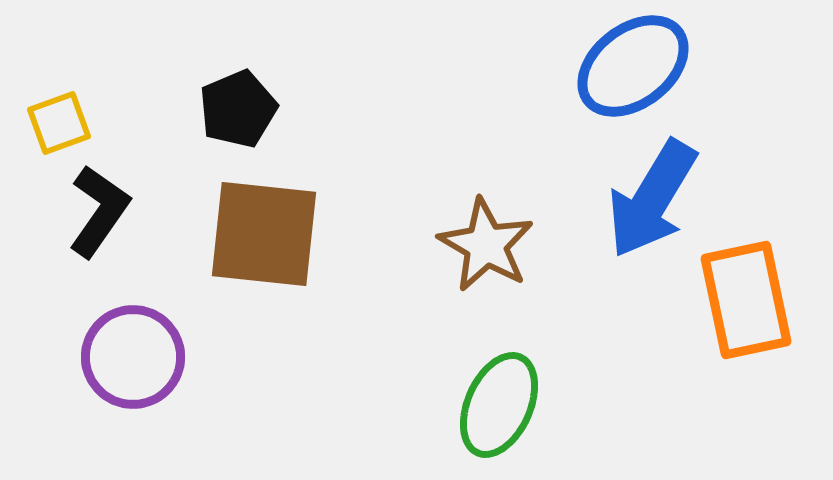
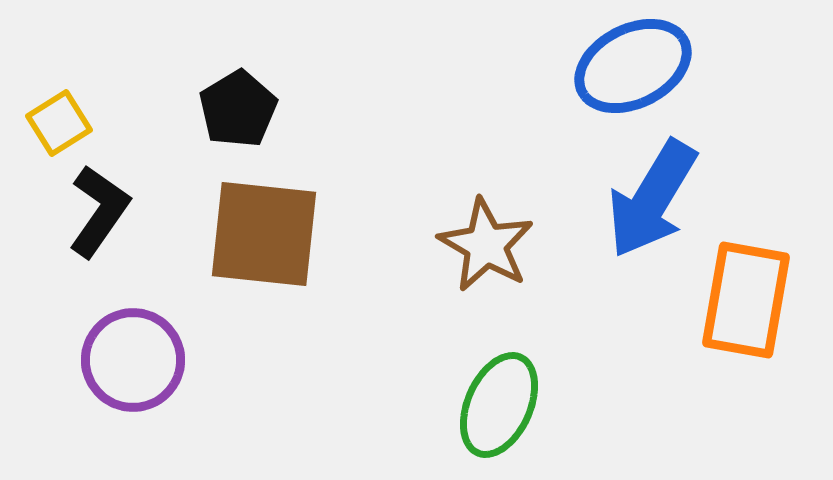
blue ellipse: rotated 11 degrees clockwise
black pentagon: rotated 8 degrees counterclockwise
yellow square: rotated 12 degrees counterclockwise
orange rectangle: rotated 22 degrees clockwise
purple circle: moved 3 px down
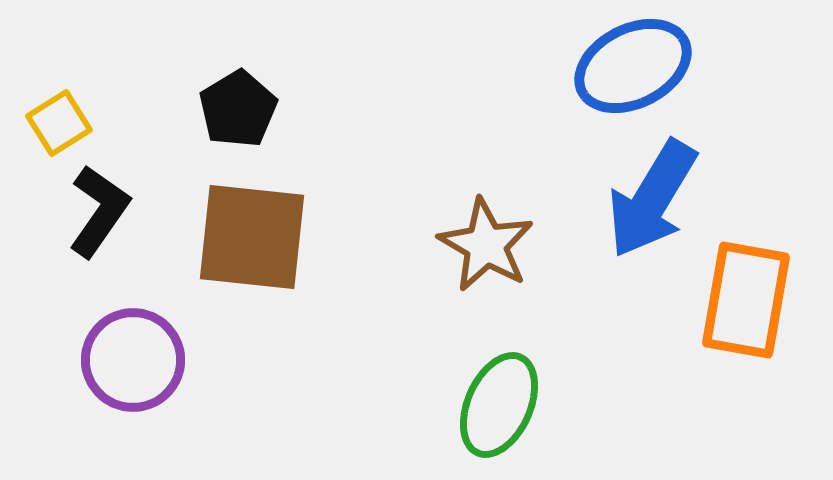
brown square: moved 12 px left, 3 px down
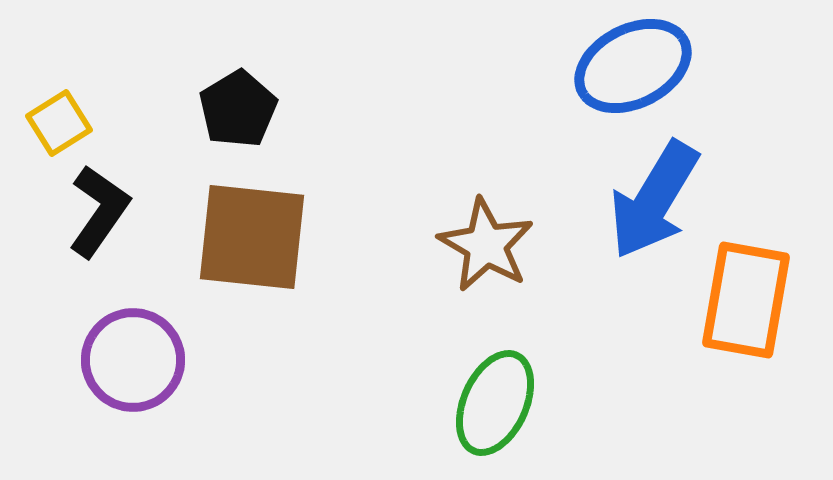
blue arrow: moved 2 px right, 1 px down
green ellipse: moved 4 px left, 2 px up
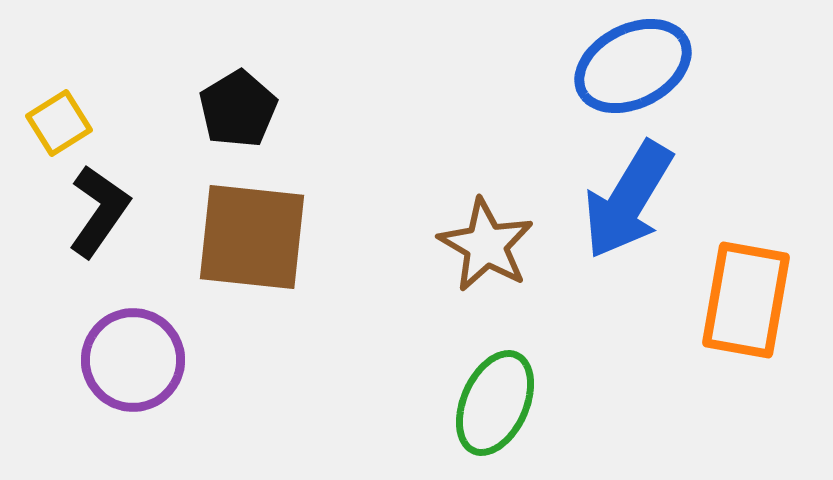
blue arrow: moved 26 px left
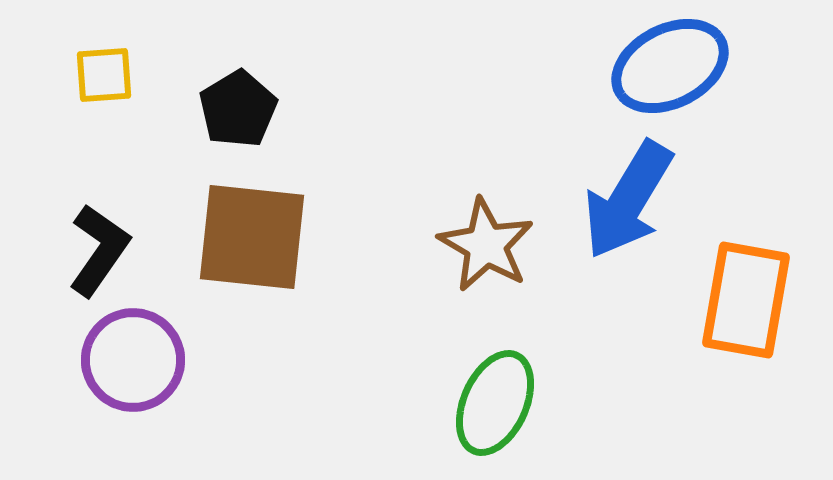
blue ellipse: moved 37 px right
yellow square: moved 45 px right, 48 px up; rotated 28 degrees clockwise
black L-shape: moved 39 px down
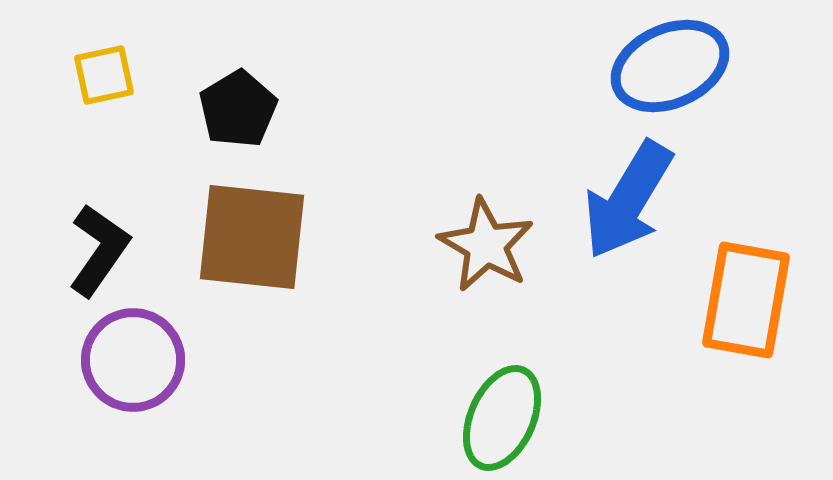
blue ellipse: rotated 3 degrees clockwise
yellow square: rotated 8 degrees counterclockwise
green ellipse: moved 7 px right, 15 px down
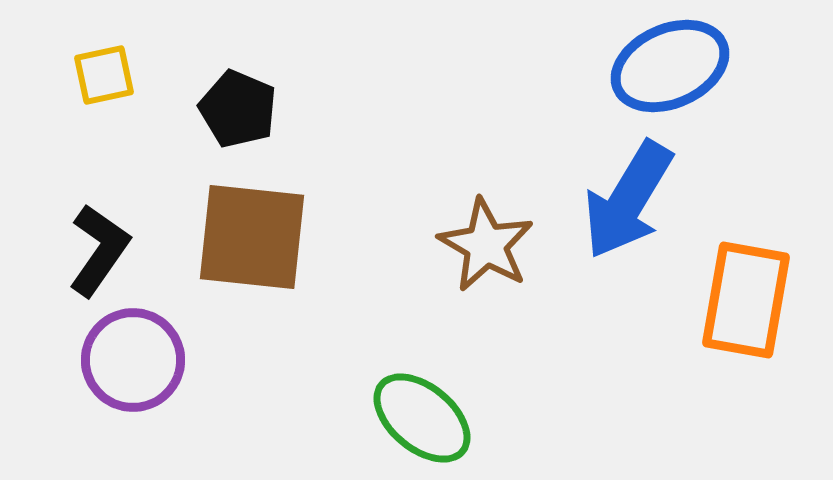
black pentagon: rotated 18 degrees counterclockwise
green ellipse: moved 80 px left; rotated 74 degrees counterclockwise
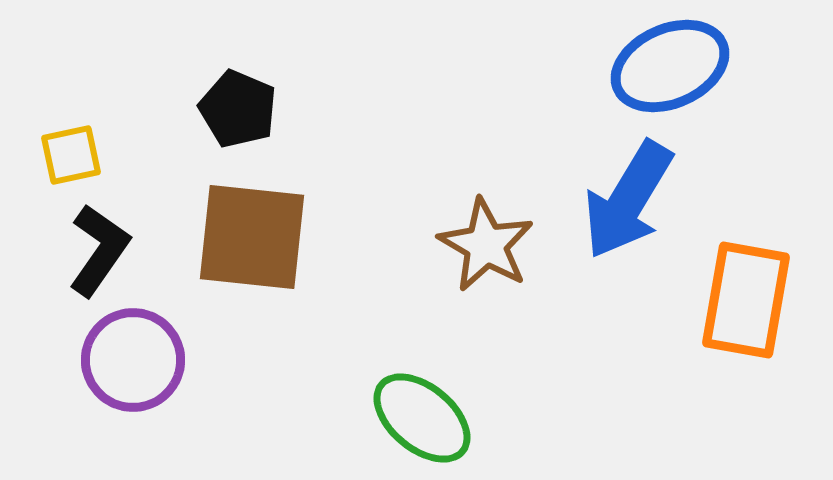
yellow square: moved 33 px left, 80 px down
